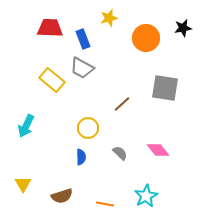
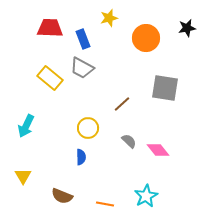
black star: moved 4 px right
yellow rectangle: moved 2 px left, 2 px up
gray semicircle: moved 9 px right, 12 px up
yellow triangle: moved 8 px up
brown semicircle: rotated 40 degrees clockwise
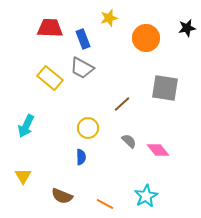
orange line: rotated 18 degrees clockwise
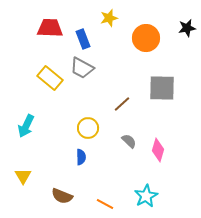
gray square: moved 3 px left; rotated 8 degrees counterclockwise
pink diamond: rotated 55 degrees clockwise
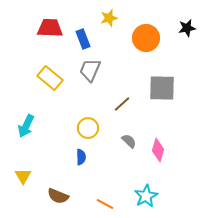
gray trapezoid: moved 8 px right, 2 px down; rotated 85 degrees clockwise
brown semicircle: moved 4 px left
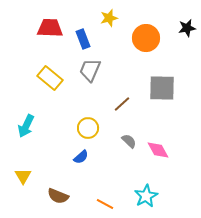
pink diamond: rotated 45 degrees counterclockwise
blue semicircle: rotated 49 degrees clockwise
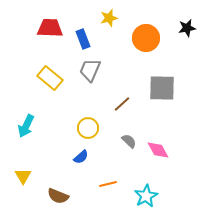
orange line: moved 3 px right, 20 px up; rotated 42 degrees counterclockwise
